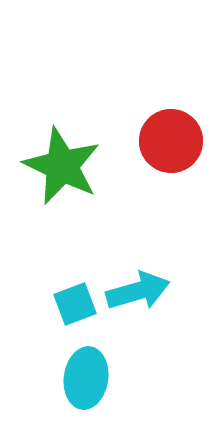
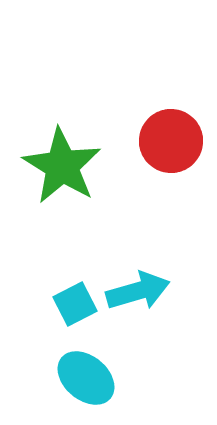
green star: rotated 6 degrees clockwise
cyan square: rotated 6 degrees counterclockwise
cyan ellipse: rotated 58 degrees counterclockwise
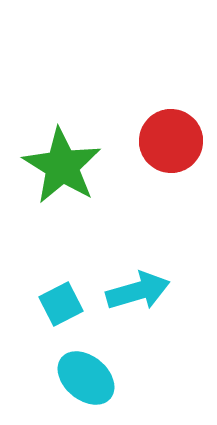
cyan square: moved 14 px left
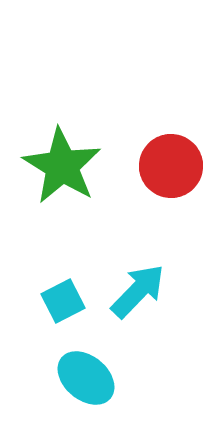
red circle: moved 25 px down
cyan arrow: rotated 30 degrees counterclockwise
cyan square: moved 2 px right, 3 px up
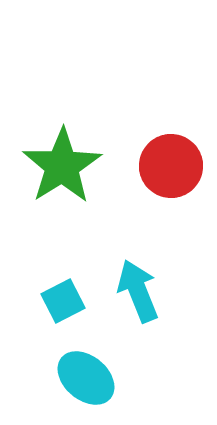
green star: rotated 8 degrees clockwise
cyan arrow: rotated 66 degrees counterclockwise
